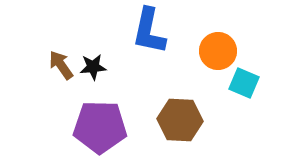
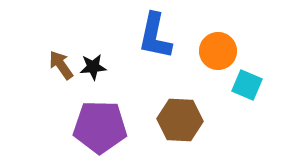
blue L-shape: moved 6 px right, 5 px down
cyan square: moved 3 px right, 2 px down
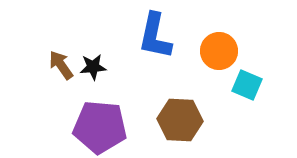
orange circle: moved 1 px right
purple pentagon: rotated 4 degrees clockwise
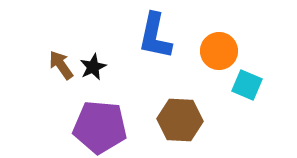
black star: rotated 20 degrees counterclockwise
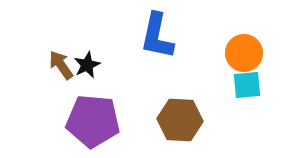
blue L-shape: moved 2 px right
orange circle: moved 25 px right, 2 px down
black star: moved 6 px left, 2 px up
cyan square: rotated 28 degrees counterclockwise
purple pentagon: moved 7 px left, 6 px up
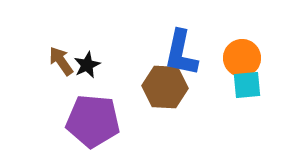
blue L-shape: moved 24 px right, 17 px down
orange circle: moved 2 px left, 5 px down
brown arrow: moved 4 px up
brown hexagon: moved 15 px left, 33 px up
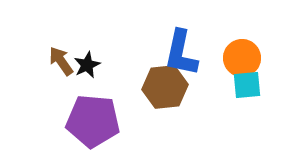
brown hexagon: rotated 9 degrees counterclockwise
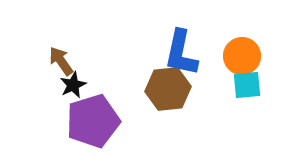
orange circle: moved 2 px up
black star: moved 14 px left, 20 px down
brown hexagon: moved 3 px right, 2 px down
purple pentagon: rotated 22 degrees counterclockwise
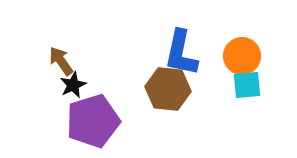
brown hexagon: rotated 12 degrees clockwise
